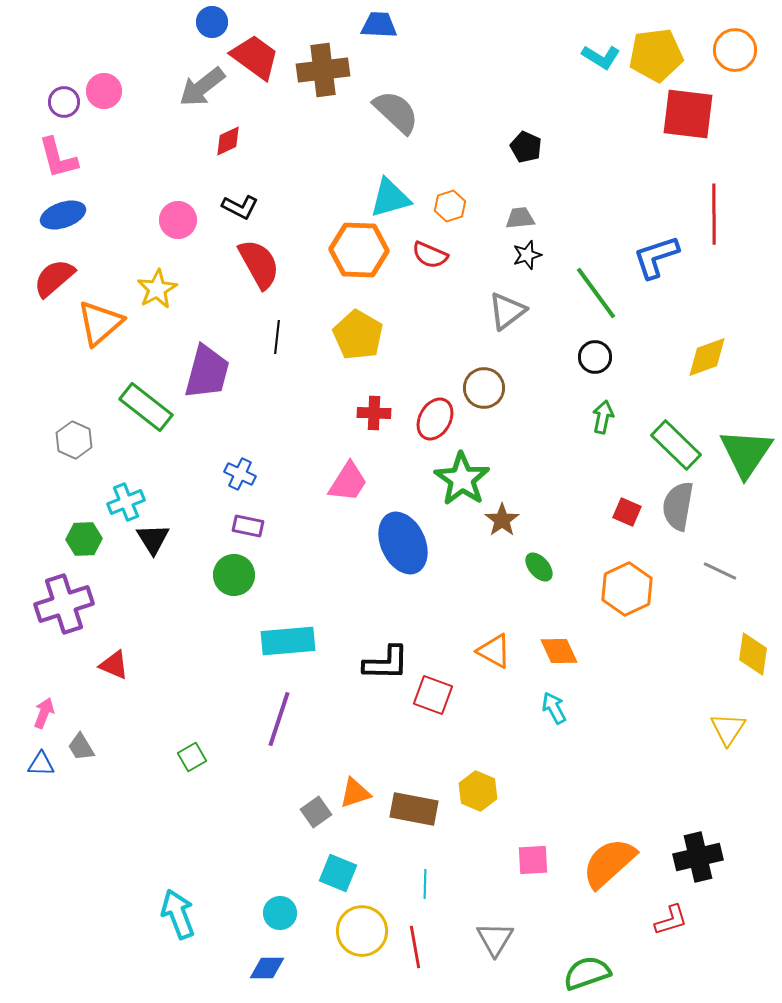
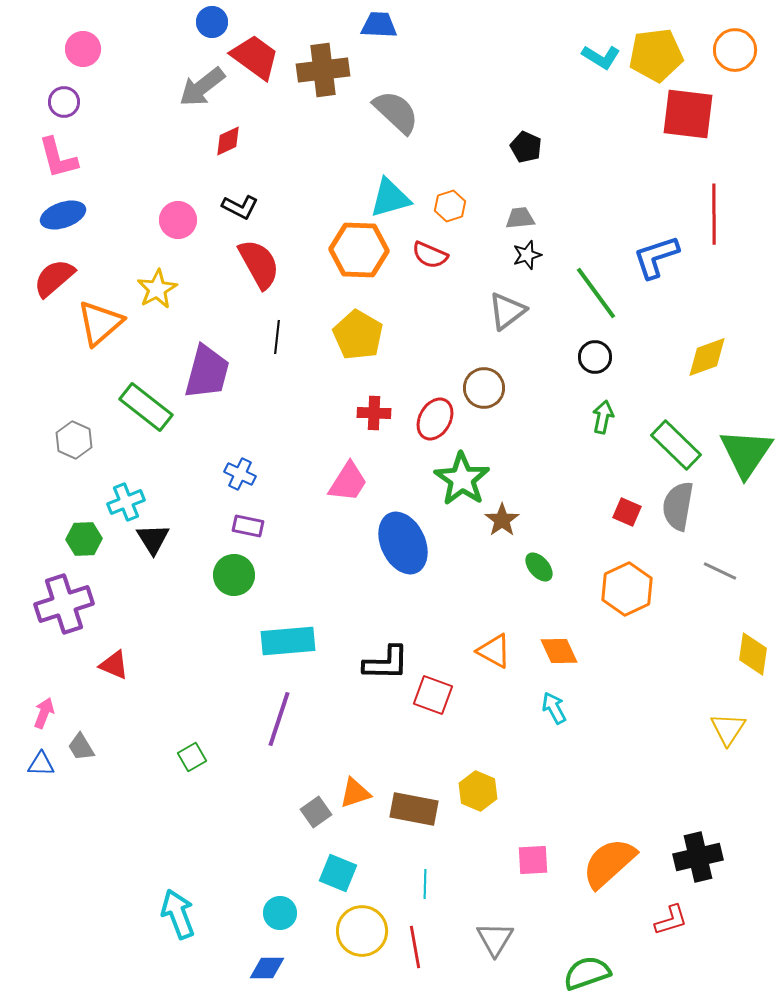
pink circle at (104, 91): moved 21 px left, 42 px up
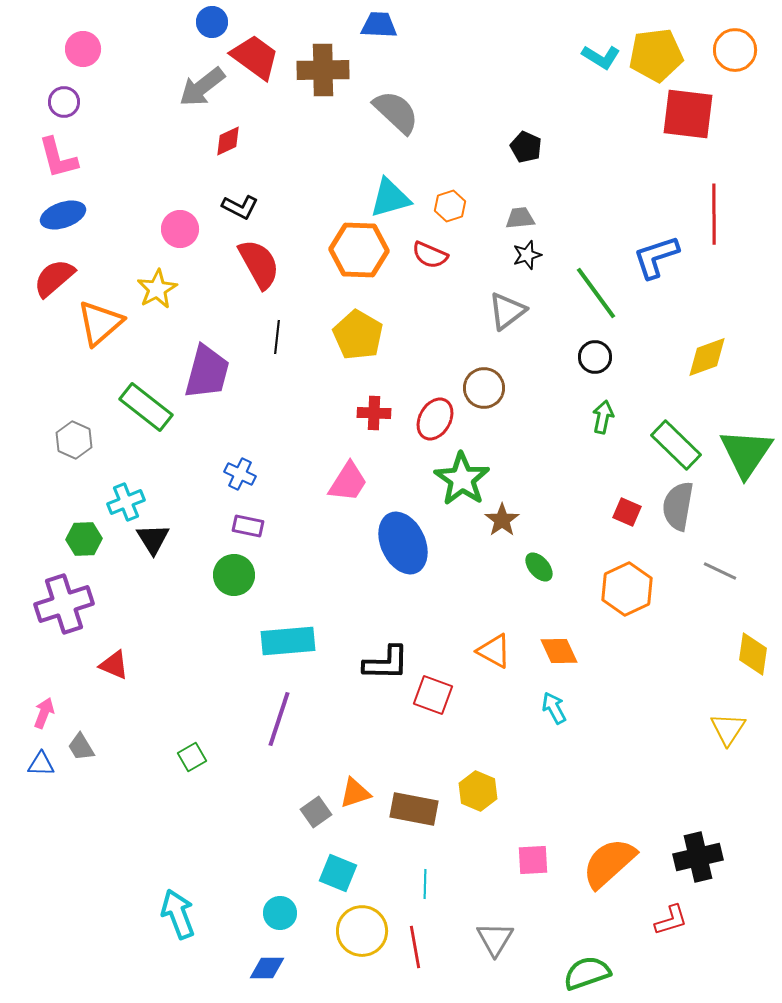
brown cross at (323, 70): rotated 6 degrees clockwise
pink circle at (178, 220): moved 2 px right, 9 px down
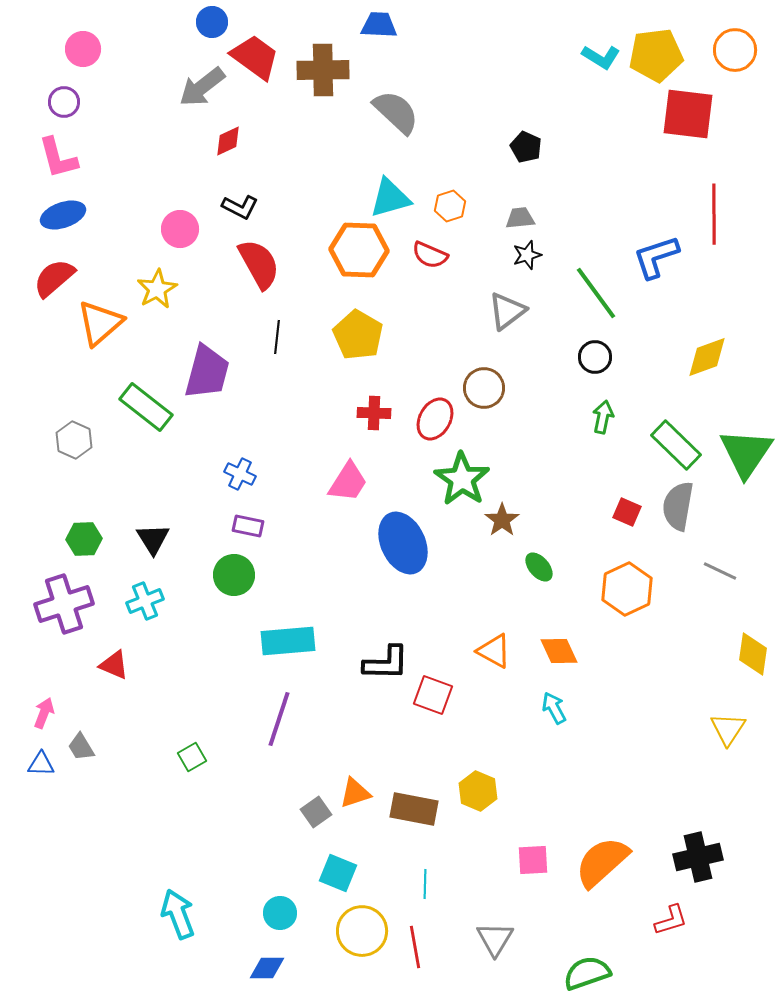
cyan cross at (126, 502): moved 19 px right, 99 px down
orange semicircle at (609, 863): moved 7 px left, 1 px up
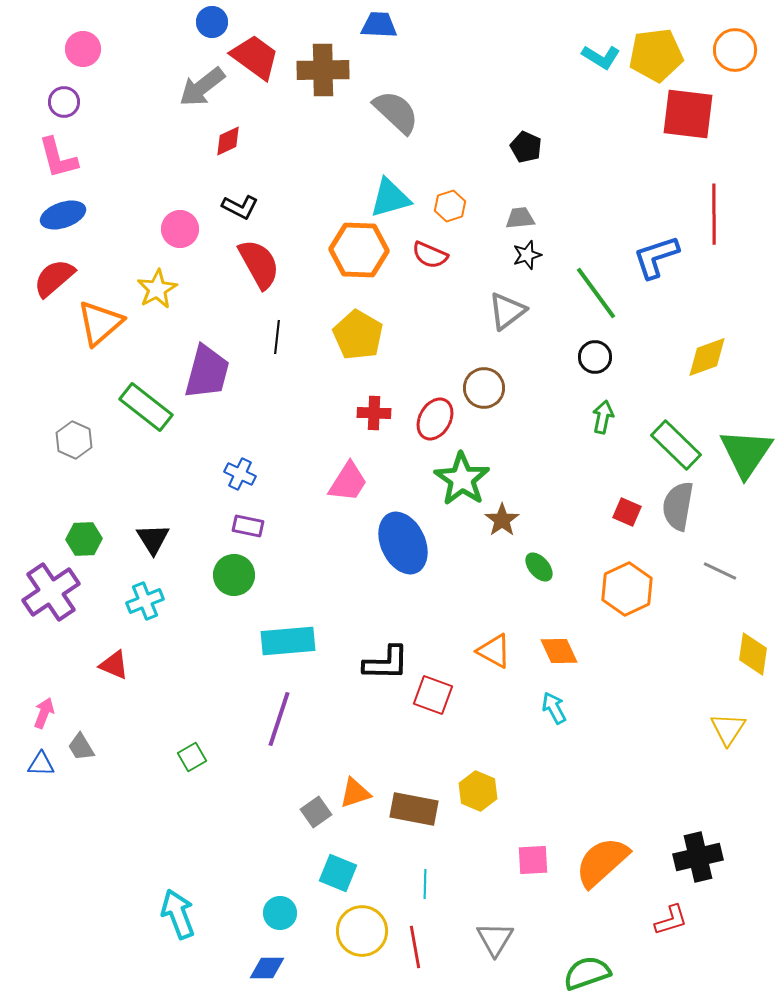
purple cross at (64, 604): moved 13 px left, 12 px up; rotated 16 degrees counterclockwise
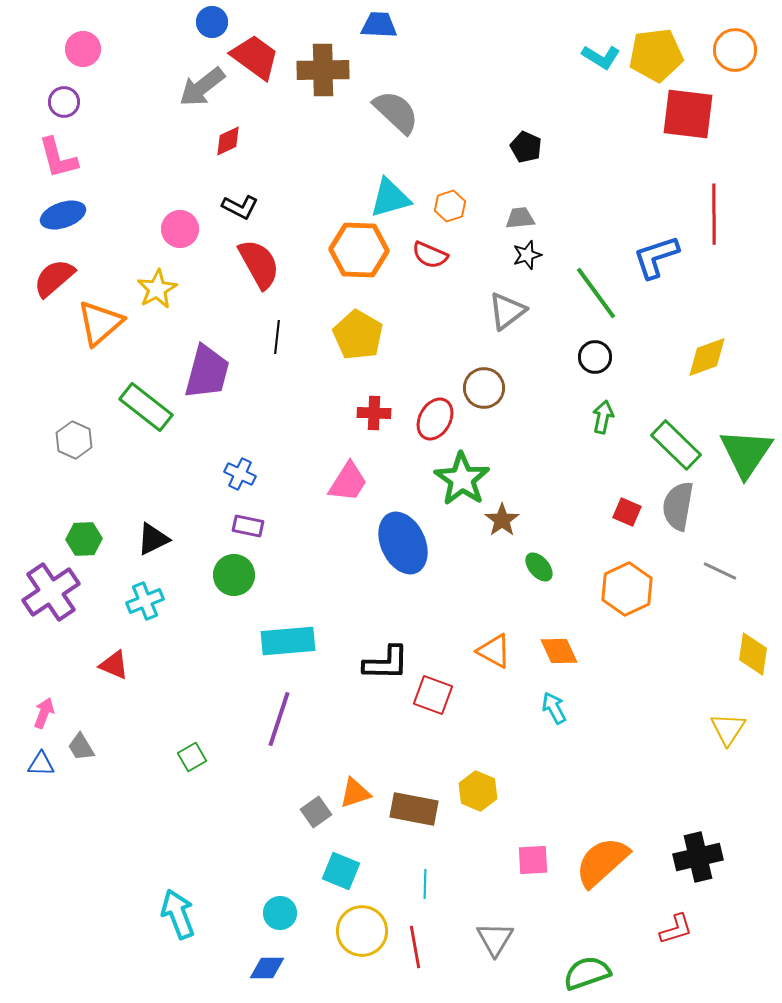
black triangle at (153, 539): rotated 36 degrees clockwise
cyan square at (338, 873): moved 3 px right, 2 px up
red L-shape at (671, 920): moved 5 px right, 9 px down
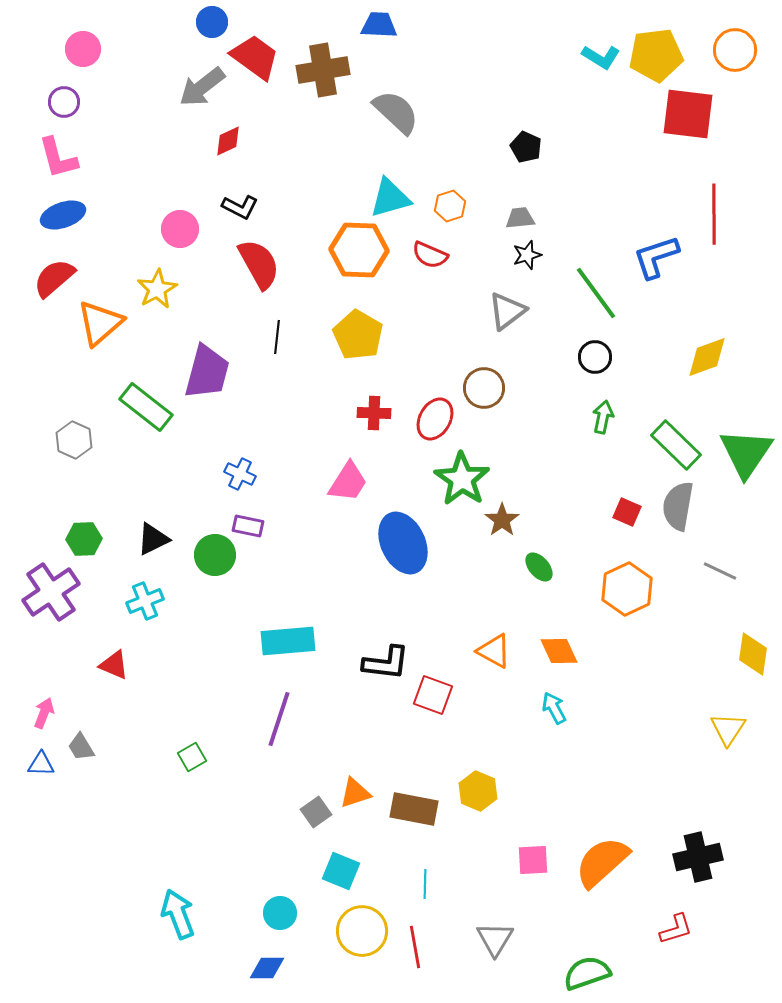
brown cross at (323, 70): rotated 9 degrees counterclockwise
green circle at (234, 575): moved 19 px left, 20 px up
black L-shape at (386, 663): rotated 6 degrees clockwise
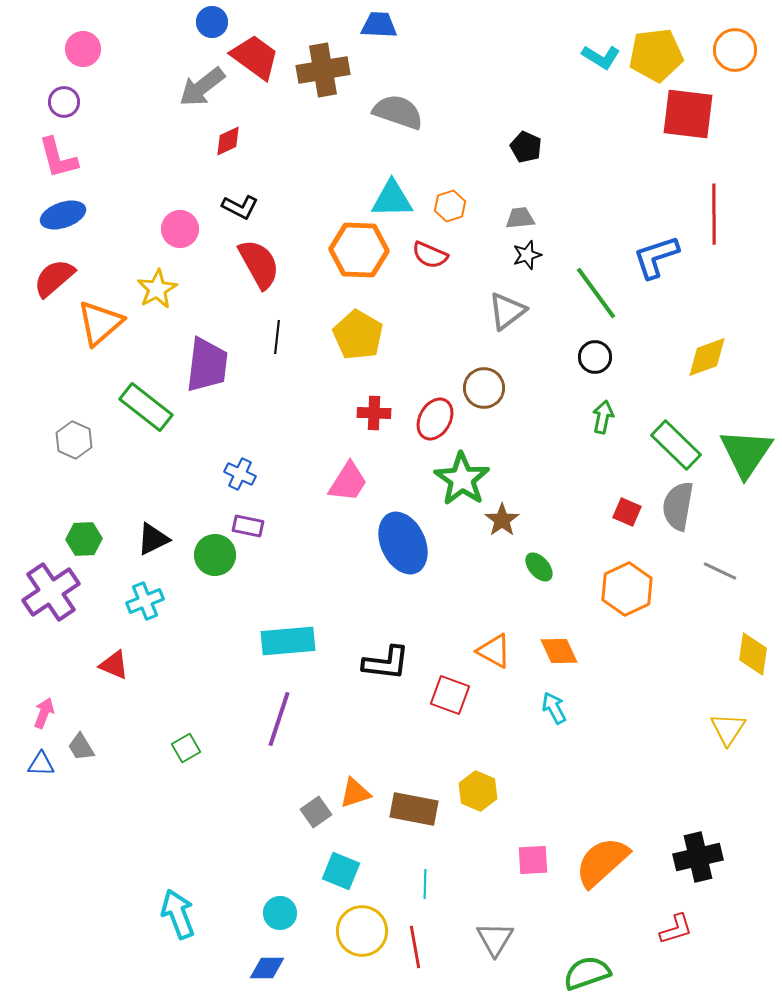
gray semicircle at (396, 112): moved 2 px right; rotated 24 degrees counterclockwise
cyan triangle at (390, 198): moved 2 px right, 1 px down; rotated 15 degrees clockwise
purple trapezoid at (207, 372): moved 7 px up; rotated 8 degrees counterclockwise
red square at (433, 695): moved 17 px right
green square at (192, 757): moved 6 px left, 9 px up
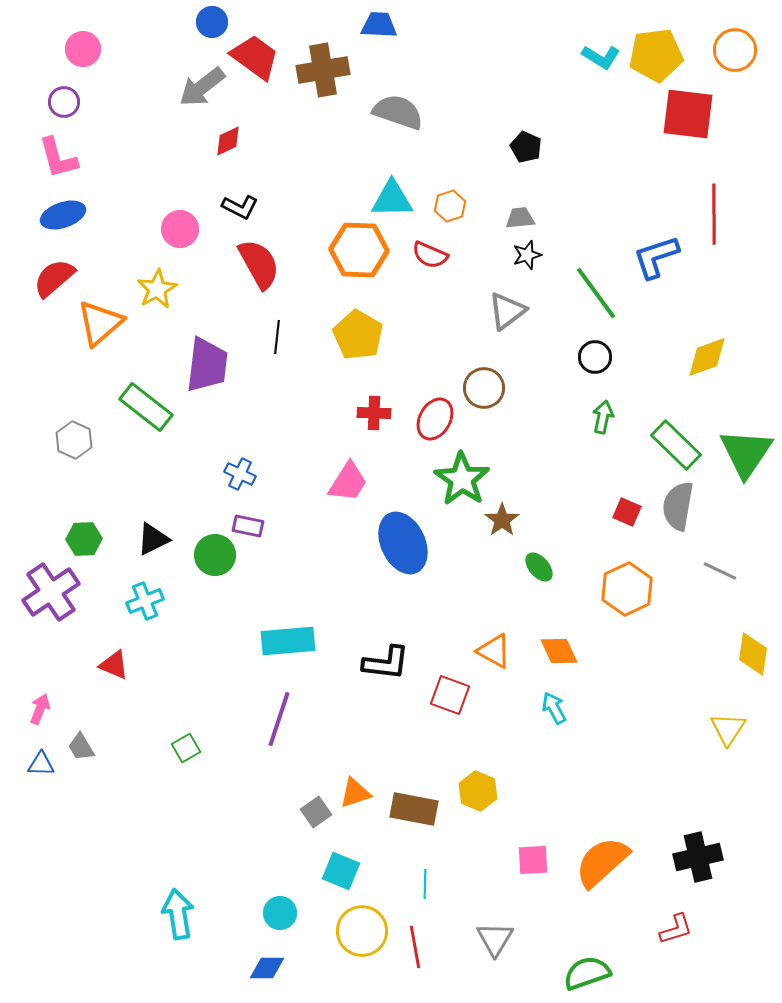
pink arrow at (44, 713): moved 4 px left, 4 px up
cyan arrow at (178, 914): rotated 12 degrees clockwise
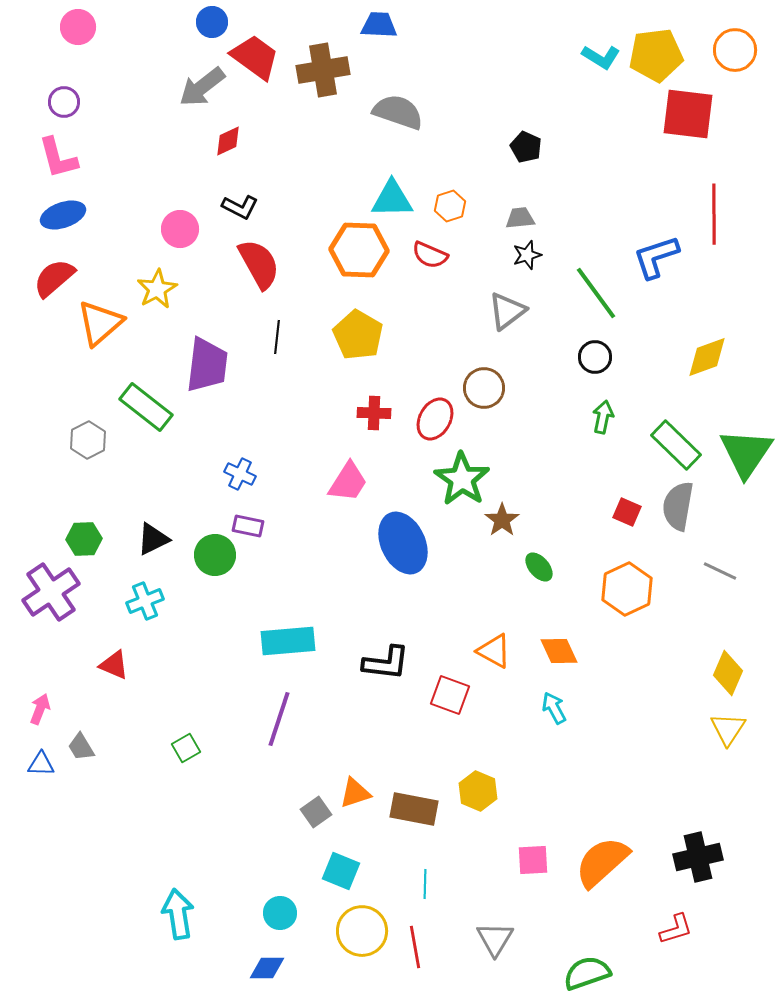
pink circle at (83, 49): moved 5 px left, 22 px up
gray hexagon at (74, 440): moved 14 px right; rotated 9 degrees clockwise
yellow diamond at (753, 654): moved 25 px left, 19 px down; rotated 15 degrees clockwise
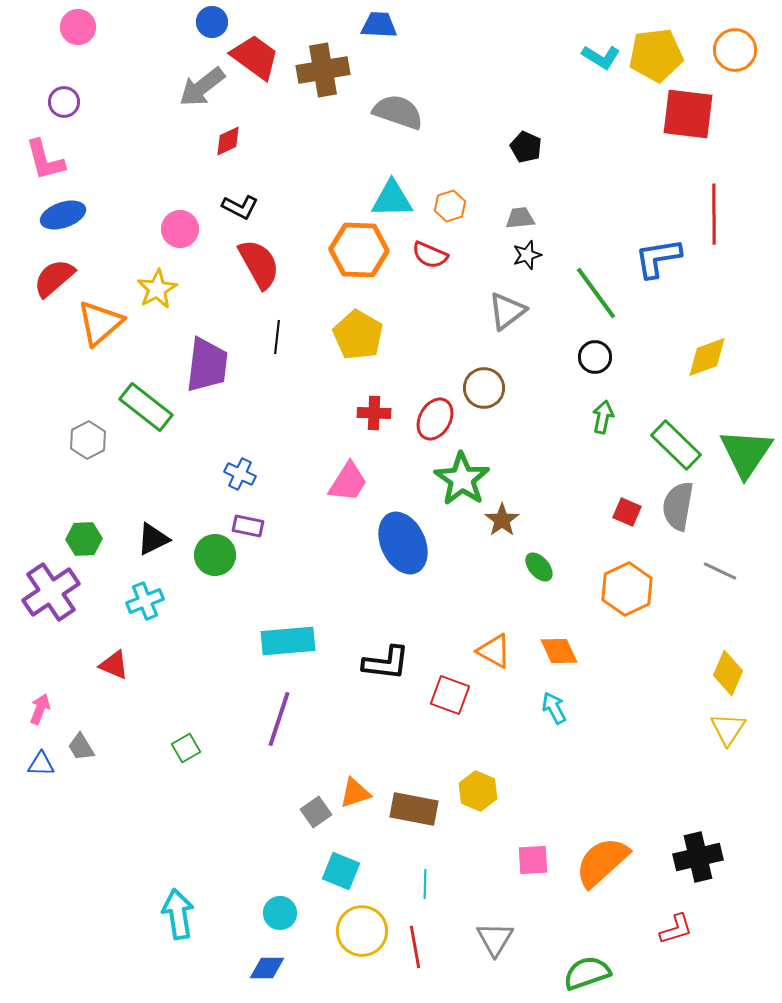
pink L-shape at (58, 158): moved 13 px left, 2 px down
blue L-shape at (656, 257): moved 2 px right, 1 px down; rotated 9 degrees clockwise
